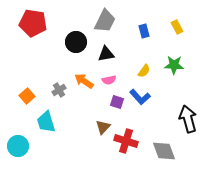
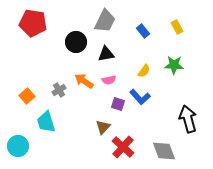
blue rectangle: moved 1 px left; rotated 24 degrees counterclockwise
purple square: moved 1 px right, 2 px down
red cross: moved 3 px left, 6 px down; rotated 25 degrees clockwise
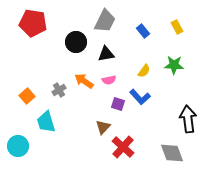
black arrow: rotated 8 degrees clockwise
gray diamond: moved 8 px right, 2 px down
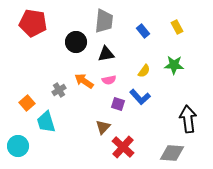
gray trapezoid: moved 1 px left; rotated 20 degrees counterclockwise
orange square: moved 7 px down
gray diamond: rotated 65 degrees counterclockwise
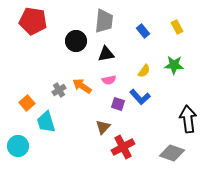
red pentagon: moved 2 px up
black circle: moved 1 px up
orange arrow: moved 2 px left, 5 px down
red cross: rotated 20 degrees clockwise
gray diamond: rotated 15 degrees clockwise
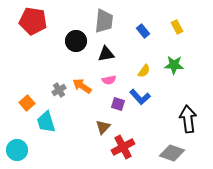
cyan circle: moved 1 px left, 4 px down
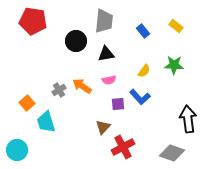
yellow rectangle: moved 1 px left, 1 px up; rotated 24 degrees counterclockwise
purple square: rotated 24 degrees counterclockwise
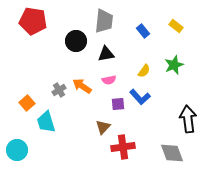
green star: rotated 24 degrees counterclockwise
red cross: rotated 20 degrees clockwise
gray diamond: rotated 50 degrees clockwise
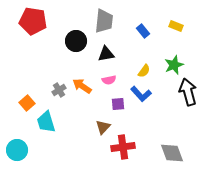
yellow rectangle: rotated 16 degrees counterclockwise
blue L-shape: moved 1 px right, 3 px up
black arrow: moved 27 px up; rotated 8 degrees counterclockwise
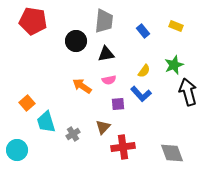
gray cross: moved 14 px right, 44 px down
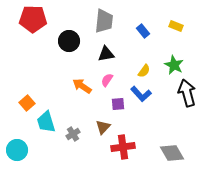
red pentagon: moved 2 px up; rotated 8 degrees counterclockwise
black circle: moved 7 px left
green star: rotated 24 degrees counterclockwise
pink semicircle: moved 2 px left; rotated 136 degrees clockwise
black arrow: moved 1 px left, 1 px down
gray diamond: rotated 10 degrees counterclockwise
